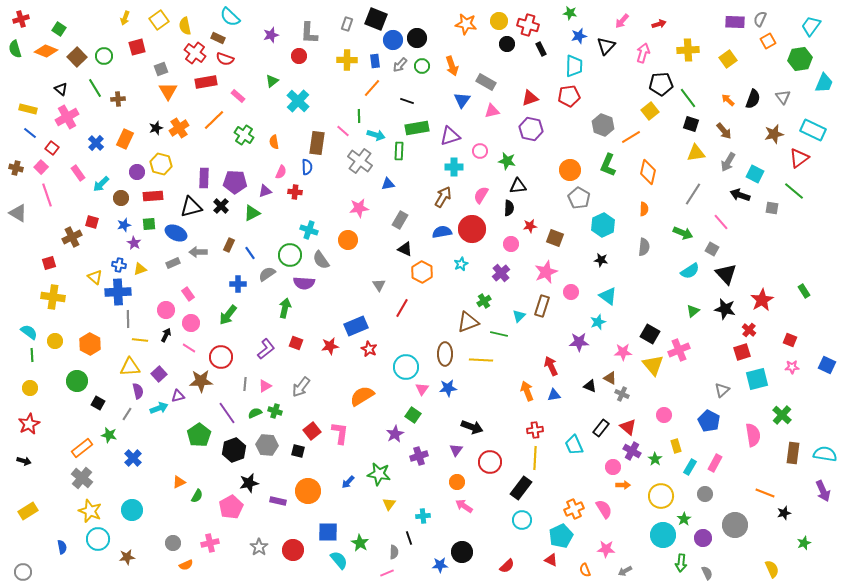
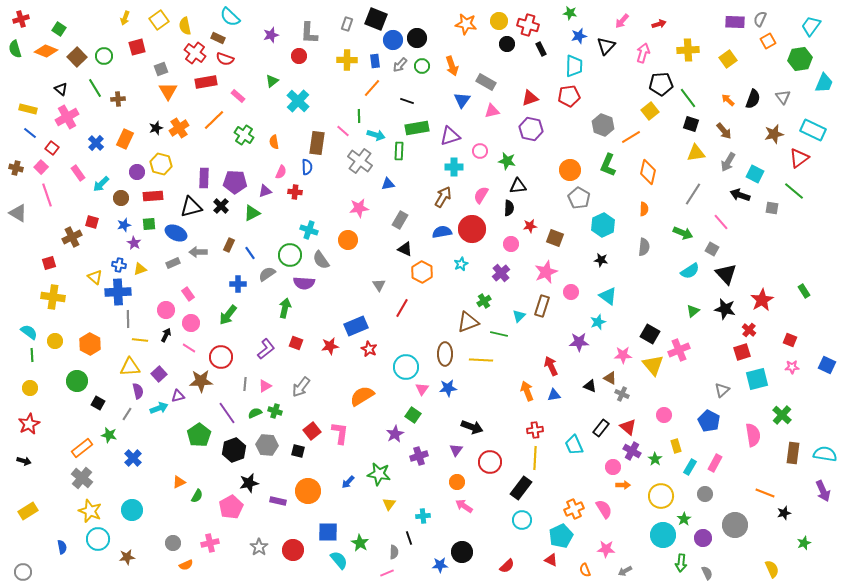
pink star at (623, 352): moved 3 px down
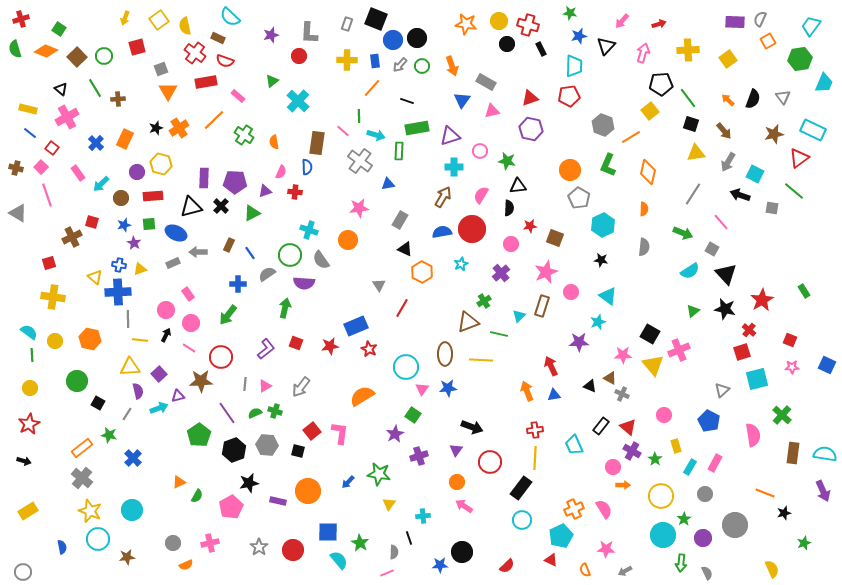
red semicircle at (225, 59): moved 2 px down
orange hexagon at (90, 344): moved 5 px up; rotated 15 degrees counterclockwise
black rectangle at (601, 428): moved 2 px up
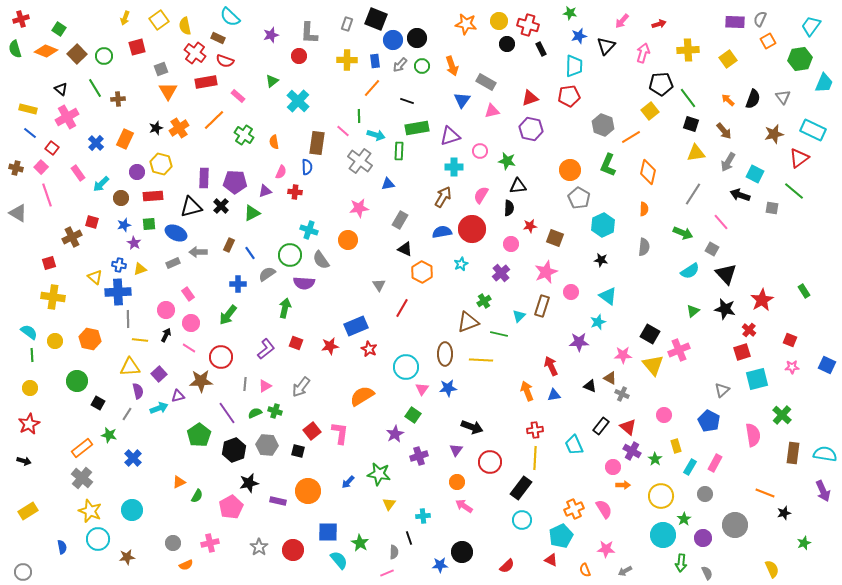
brown square at (77, 57): moved 3 px up
